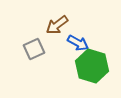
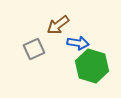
brown arrow: moved 1 px right
blue arrow: rotated 20 degrees counterclockwise
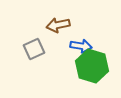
brown arrow: rotated 25 degrees clockwise
blue arrow: moved 3 px right, 3 px down
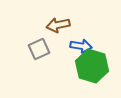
gray square: moved 5 px right
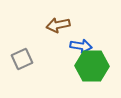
gray square: moved 17 px left, 10 px down
green hexagon: rotated 16 degrees counterclockwise
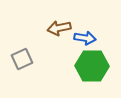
brown arrow: moved 1 px right, 3 px down
blue arrow: moved 4 px right, 8 px up
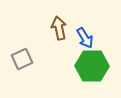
brown arrow: rotated 90 degrees clockwise
blue arrow: rotated 50 degrees clockwise
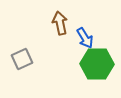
brown arrow: moved 1 px right, 5 px up
green hexagon: moved 5 px right, 2 px up
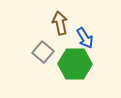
gray square: moved 21 px right, 7 px up; rotated 25 degrees counterclockwise
green hexagon: moved 22 px left
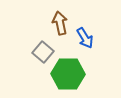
green hexagon: moved 7 px left, 10 px down
